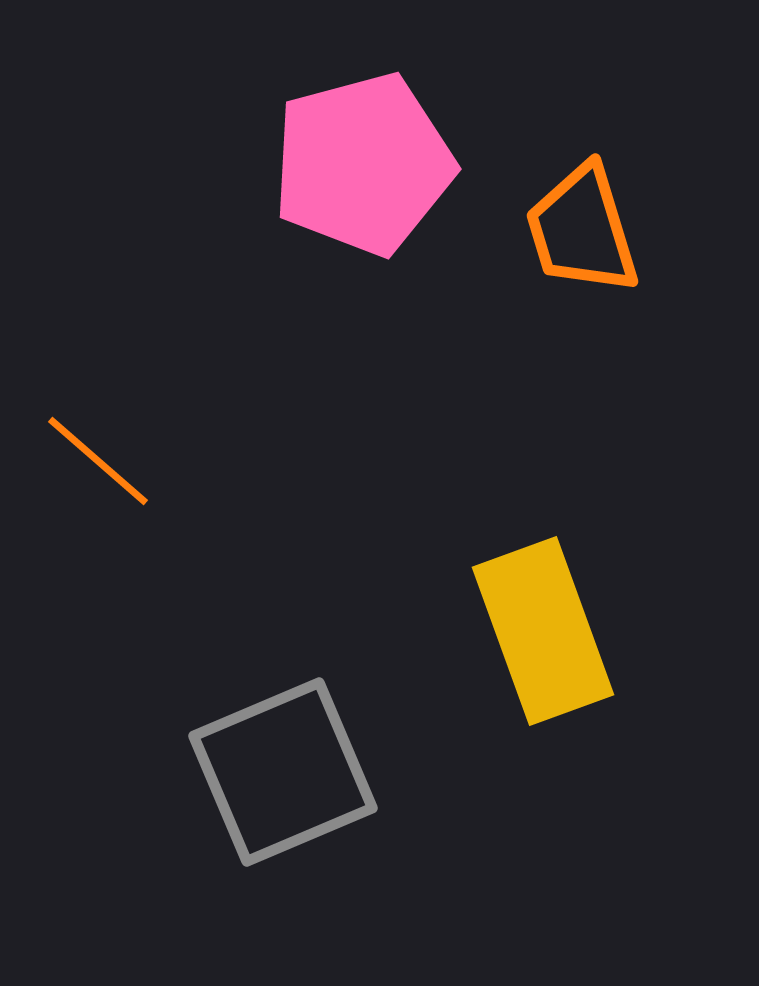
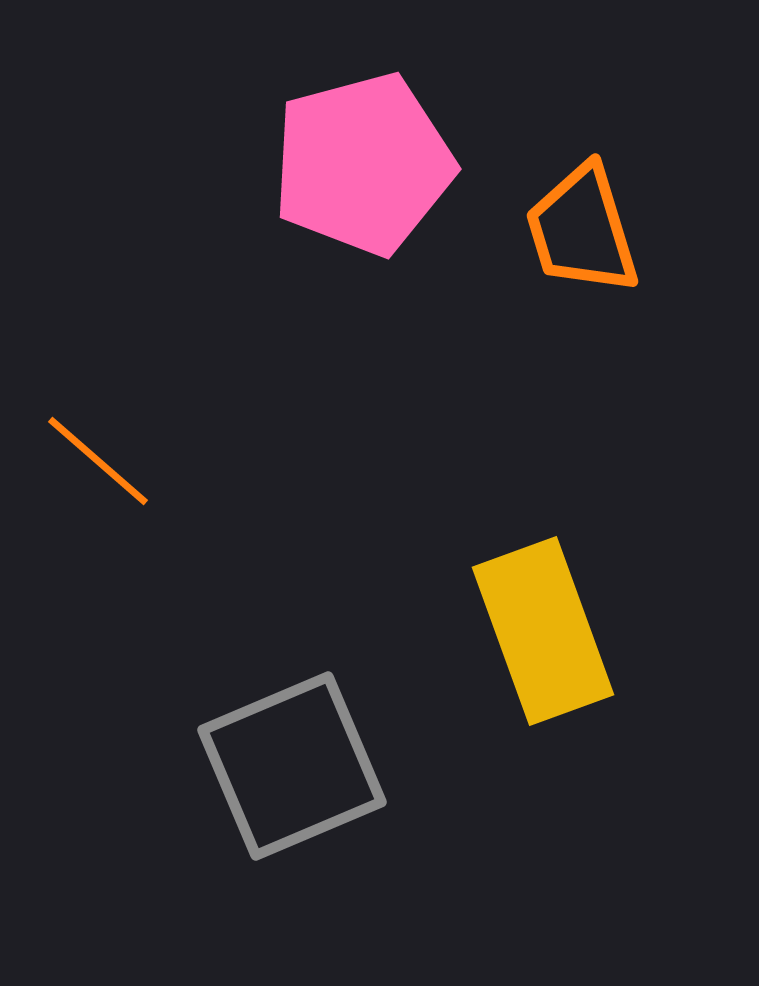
gray square: moved 9 px right, 6 px up
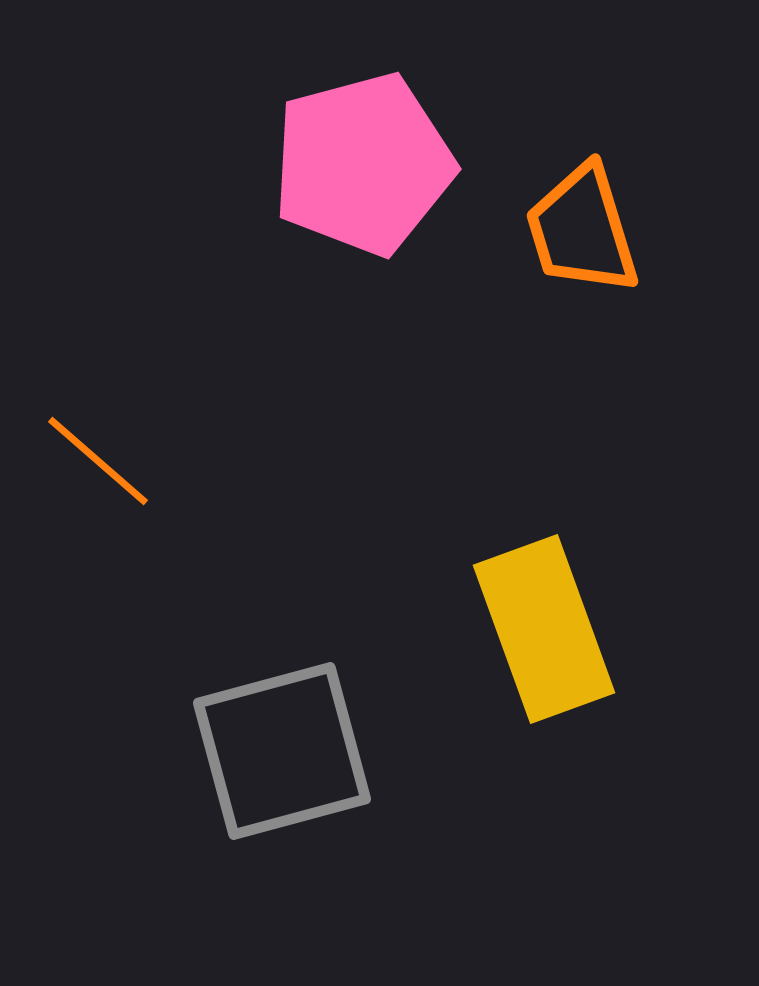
yellow rectangle: moved 1 px right, 2 px up
gray square: moved 10 px left, 15 px up; rotated 8 degrees clockwise
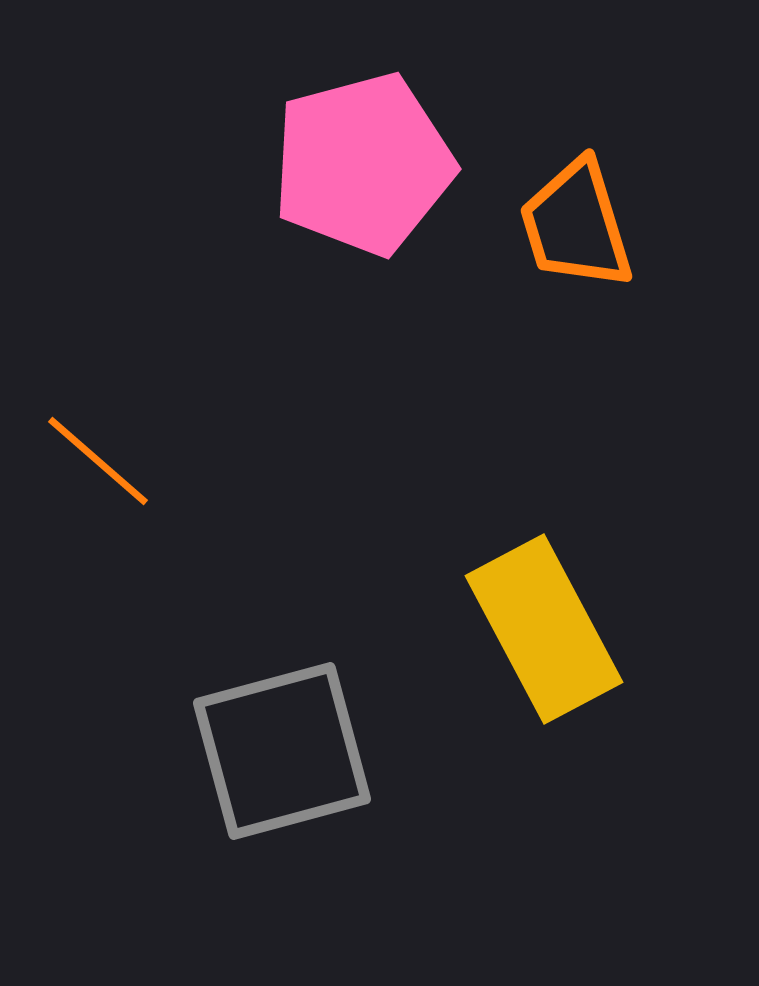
orange trapezoid: moved 6 px left, 5 px up
yellow rectangle: rotated 8 degrees counterclockwise
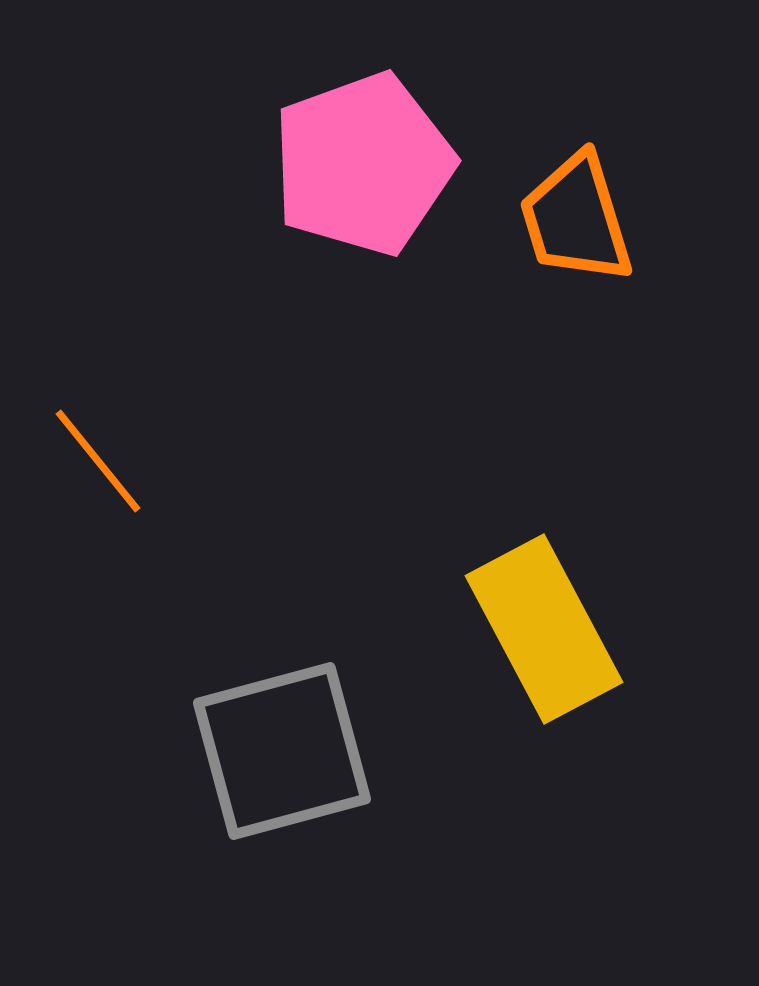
pink pentagon: rotated 5 degrees counterclockwise
orange trapezoid: moved 6 px up
orange line: rotated 10 degrees clockwise
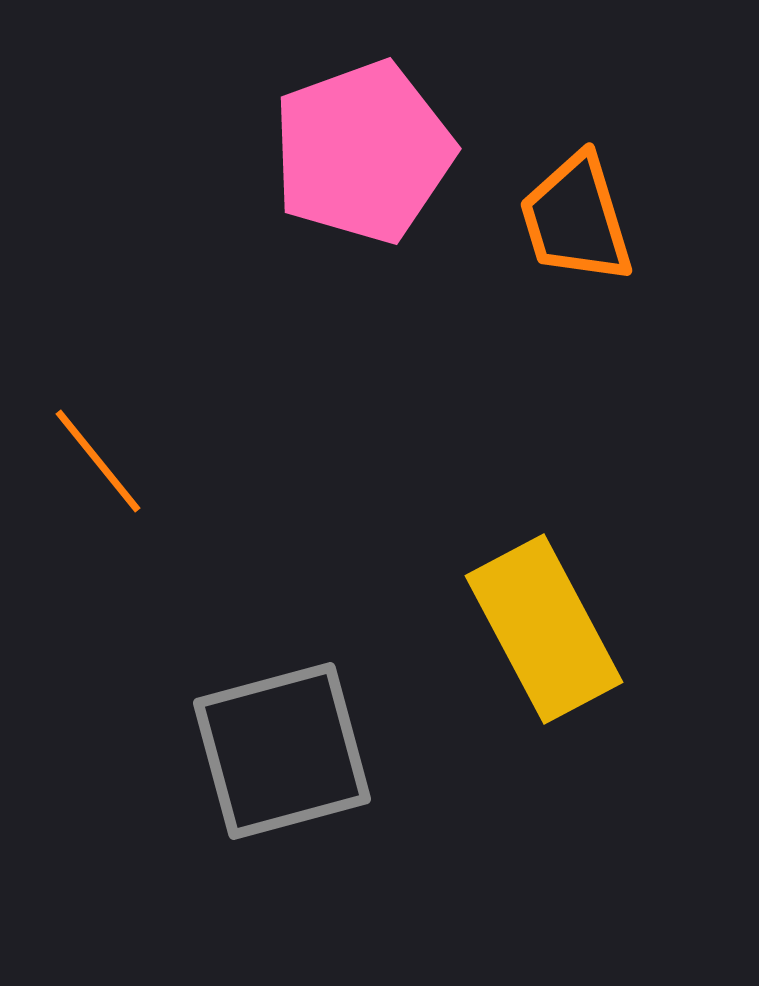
pink pentagon: moved 12 px up
